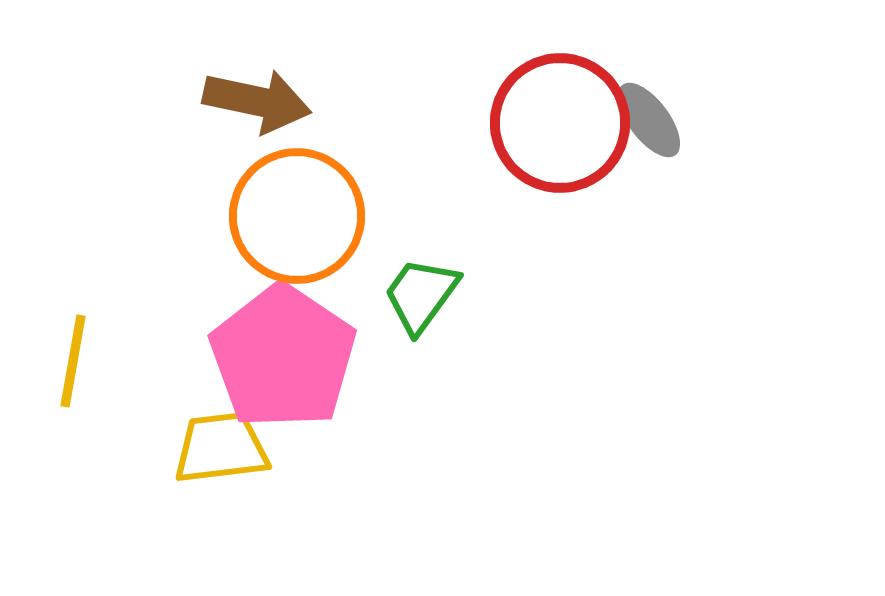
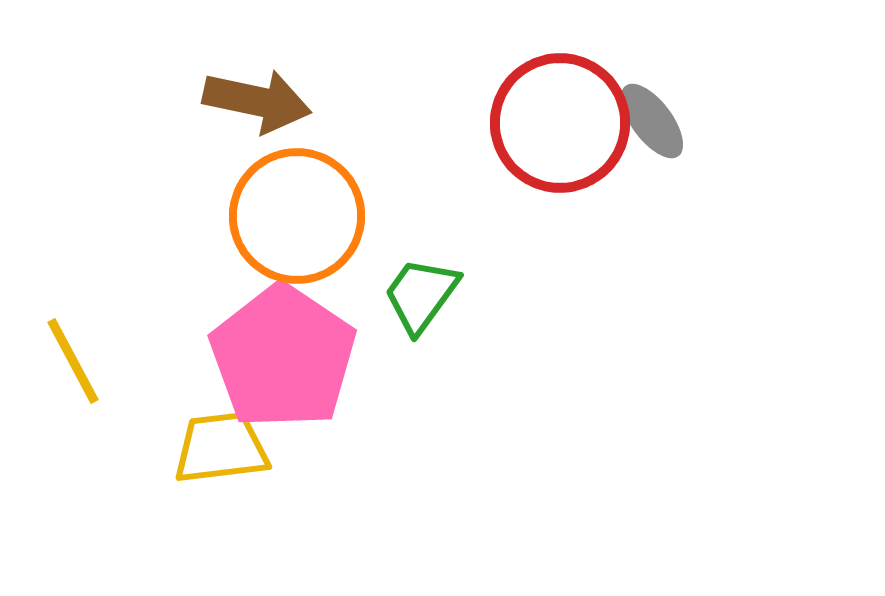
gray ellipse: moved 3 px right, 1 px down
yellow line: rotated 38 degrees counterclockwise
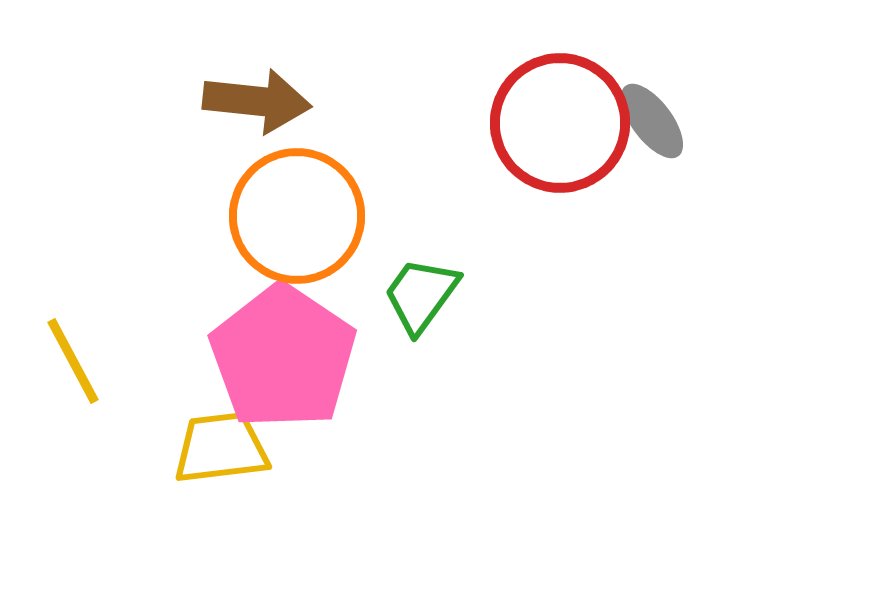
brown arrow: rotated 6 degrees counterclockwise
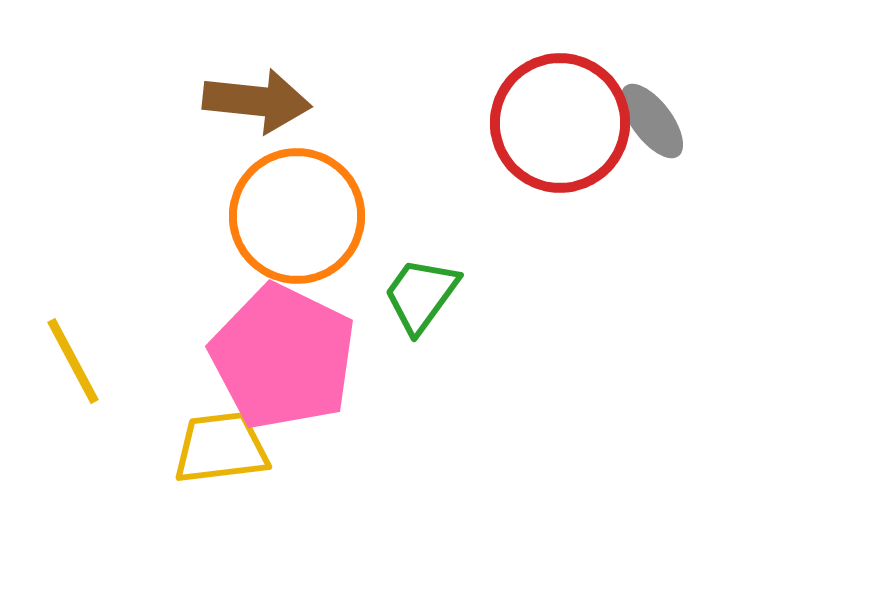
pink pentagon: rotated 8 degrees counterclockwise
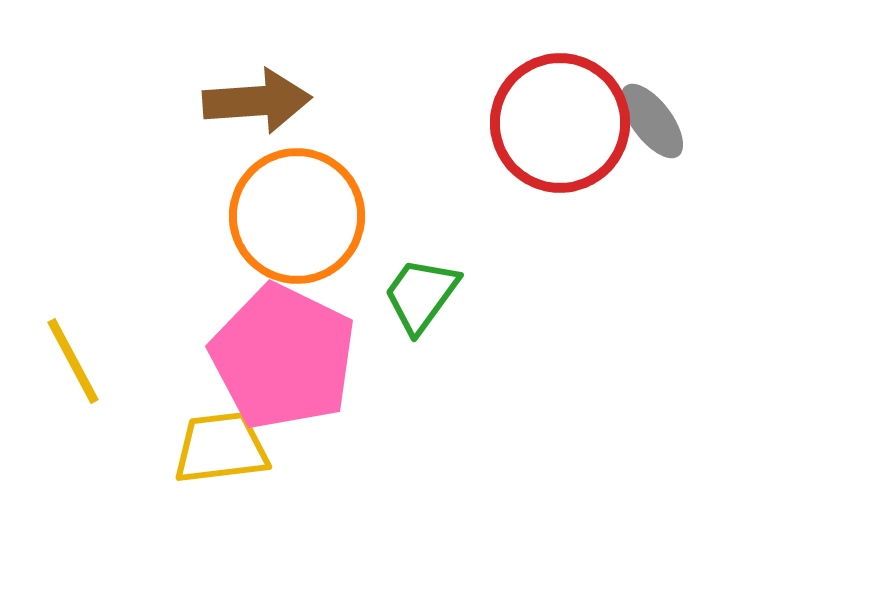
brown arrow: rotated 10 degrees counterclockwise
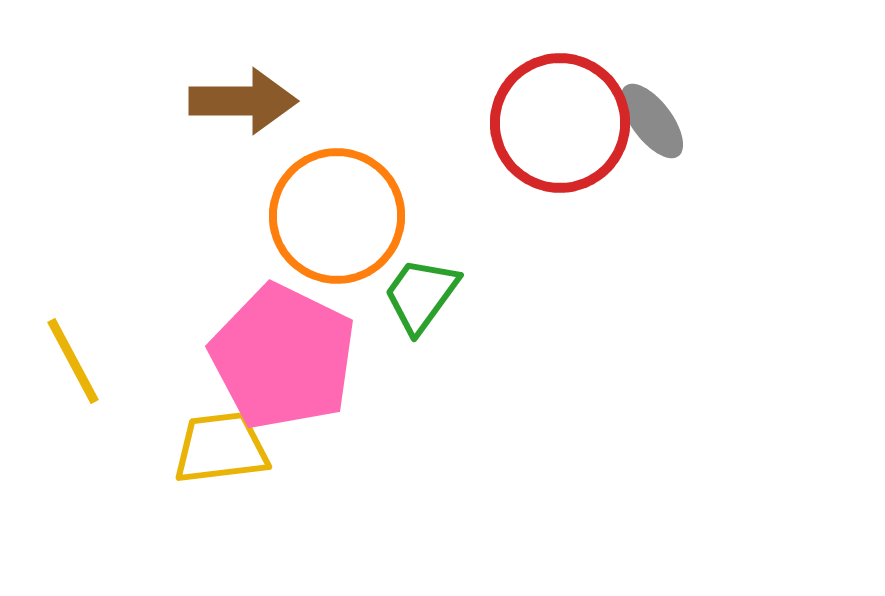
brown arrow: moved 14 px left; rotated 4 degrees clockwise
orange circle: moved 40 px right
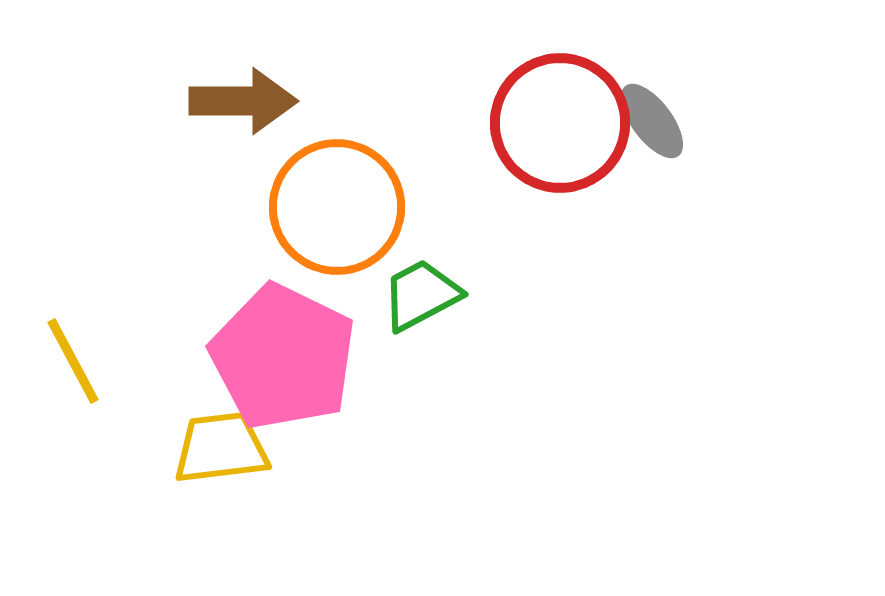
orange circle: moved 9 px up
green trapezoid: rotated 26 degrees clockwise
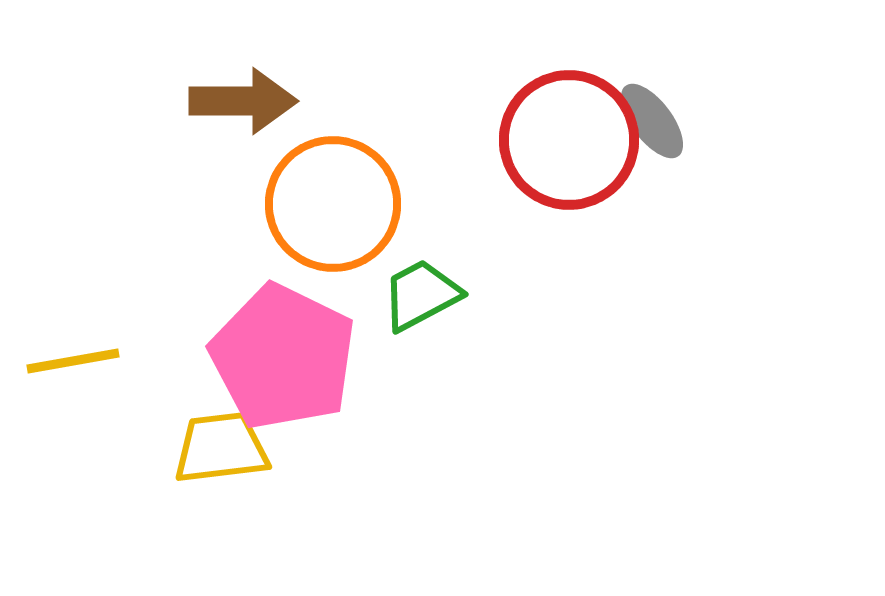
red circle: moved 9 px right, 17 px down
orange circle: moved 4 px left, 3 px up
yellow line: rotated 72 degrees counterclockwise
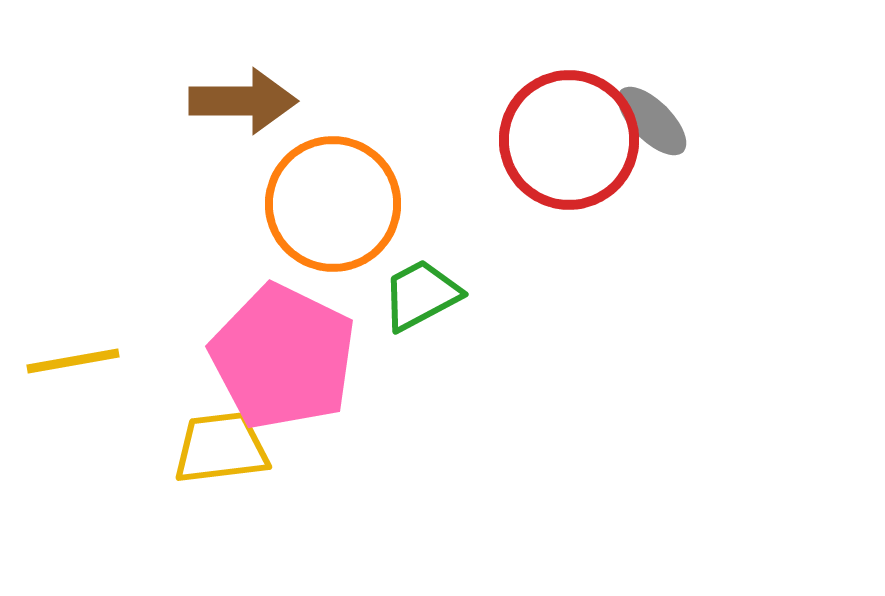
gray ellipse: rotated 8 degrees counterclockwise
